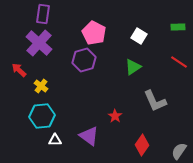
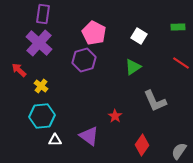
red line: moved 2 px right, 1 px down
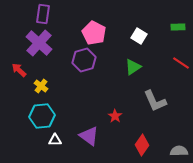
gray semicircle: rotated 54 degrees clockwise
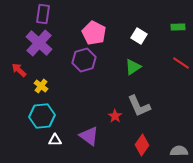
gray L-shape: moved 16 px left, 5 px down
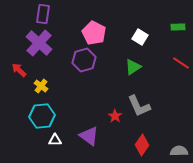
white square: moved 1 px right, 1 px down
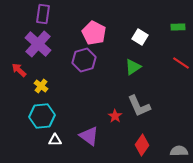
purple cross: moved 1 px left, 1 px down
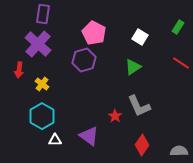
green rectangle: rotated 56 degrees counterclockwise
red arrow: rotated 126 degrees counterclockwise
yellow cross: moved 1 px right, 2 px up
cyan hexagon: rotated 25 degrees counterclockwise
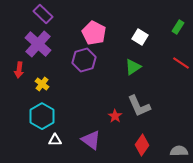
purple rectangle: rotated 54 degrees counterclockwise
purple triangle: moved 2 px right, 4 px down
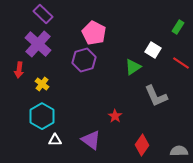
white square: moved 13 px right, 13 px down
gray L-shape: moved 17 px right, 10 px up
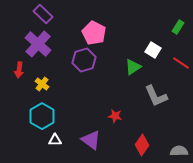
red star: rotated 24 degrees counterclockwise
